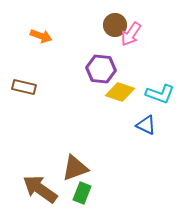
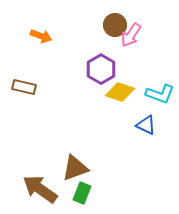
pink arrow: moved 1 px down
purple hexagon: rotated 24 degrees clockwise
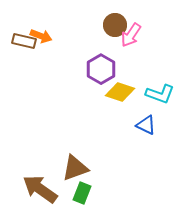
brown rectangle: moved 46 px up
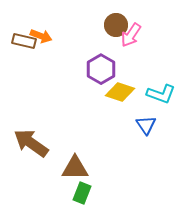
brown circle: moved 1 px right
cyan L-shape: moved 1 px right
blue triangle: rotated 30 degrees clockwise
brown triangle: rotated 20 degrees clockwise
brown arrow: moved 9 px left, 46 px up
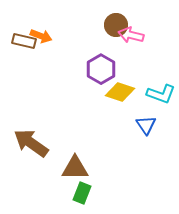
pink arrow: rotated 70 degrees clockwise
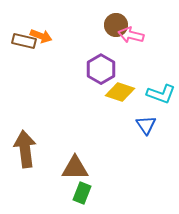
brown arrow: moved 6 px left, 6 px down; rotated 48 degrees clockwise
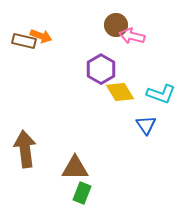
pink arrow: moved 1 px right, 1 px down
yellow diamond: rotated 40 degrees clockwise
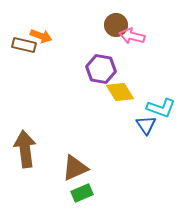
brown rectangle: moved 4 px down
purple hexagon: rotated 20 degrees counterclockwise
cyan L-shape: moved 14 px down
brown triangle: rotated 24 degrees counterclockwise
green rectangle: rotated 45 degrees clockwise
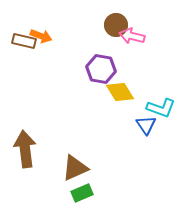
brown rectangle: moved 4 px up
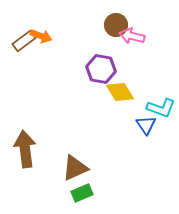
brown rectangle: rotated 50 degrees counterclockwise
